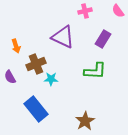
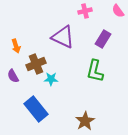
green L-shape: rotated 100 degrees clockwise
purple semicircle: moved 3 px right, 1 px up
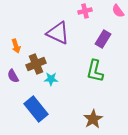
purple triangle: moved 5 px left, 4 px up
brown star: moved 8 px right, 2 px up
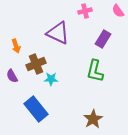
purple semicircle: moved 1 px left
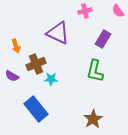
purple semicircle: rotated 32 degrees counterclockwise
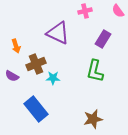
cyan star: moved 2 px right, 1 px up
brown star: rotated 18 degrees clockwise
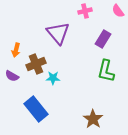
purple triangle: rotated 25 degrees clockwise
orange arrow: moved 4 px down; rotated 32 degrees clockwise
green L-shape: moved 11 px right
brown star: rotated 24 degrees counterclockwise
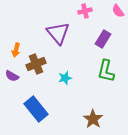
cyan star: moved 12 px right; rotated 16 degrees counterclockwise
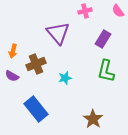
orange arrow: moved 3 px left, 1 px down
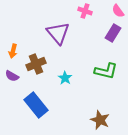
pink cross: rotated 32 degrees clockwise
purple rectangle: moved 10 px right, 6 px up
green L-shape: rotated 90 degrees counterclockwise
cyan star: rotated 24 degrees counterclockwise
blue rectangle: moved 4 px up
brown star: moved 7 px right, 1 px down; rotated 12 degrees counterclockwise
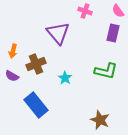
purple rectangle: rotated 18 degrees counterclockwise
